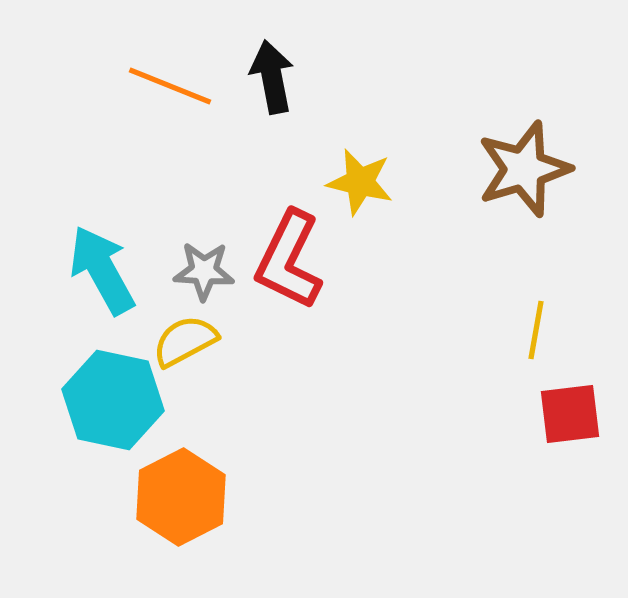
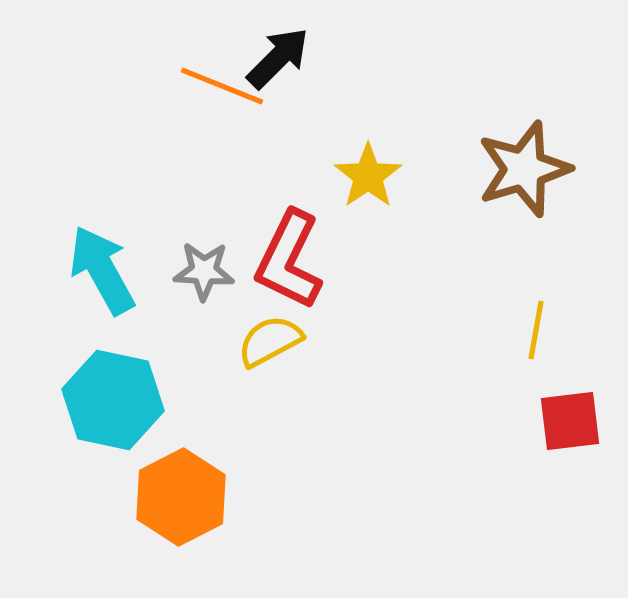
black arrow: moved 6 px right, 19 px up; rotated 56 degrees clockwise
orange line: moved 52 px right
yellow star: moved 8 px right, 6 px up; rotated 24 degrees clockwise
yellow semicircle: moved 85 px right
red square: moved 7 px down
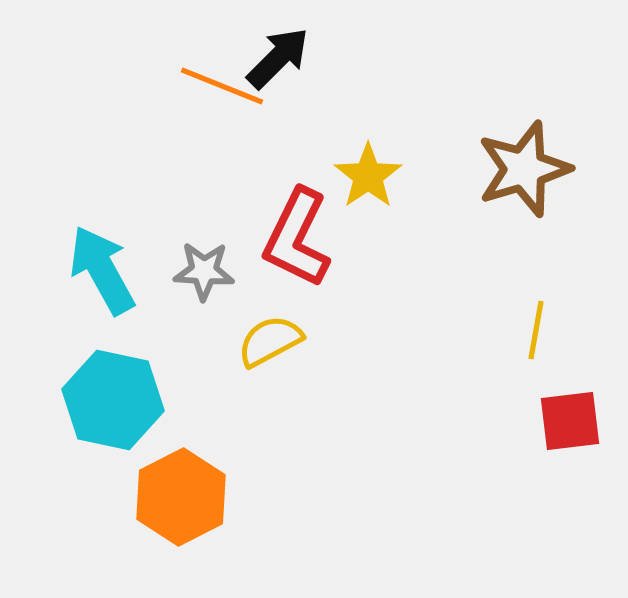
red L-shape: moved 8 px right, 22 px up
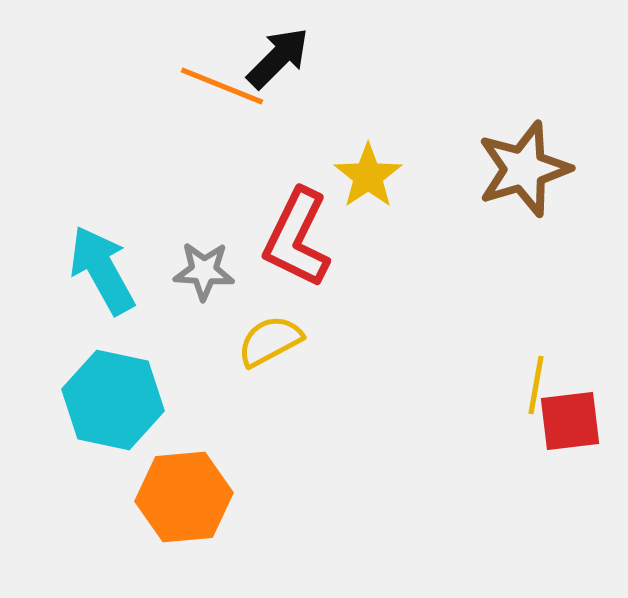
yellow line: moved 55 px down
orange hexagon: moved 3 px right; rotated 22 degrees clockwise
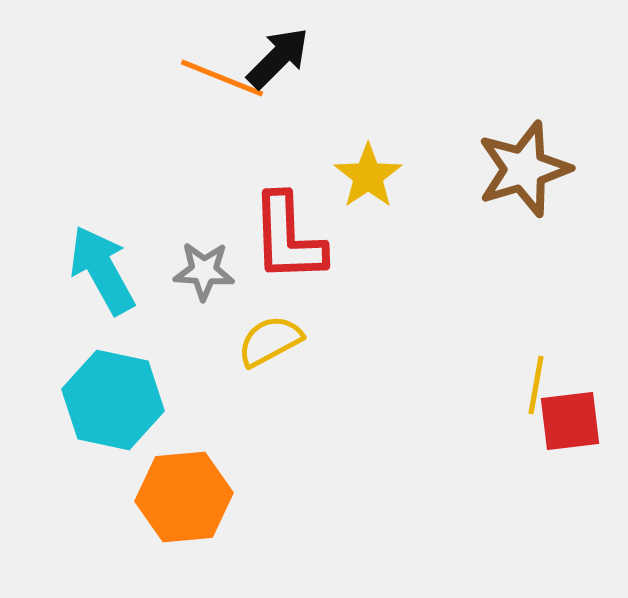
orange line: moved 8 px up
red L-shape: moved 9 px left; rotated 28 degrees counterclockwise
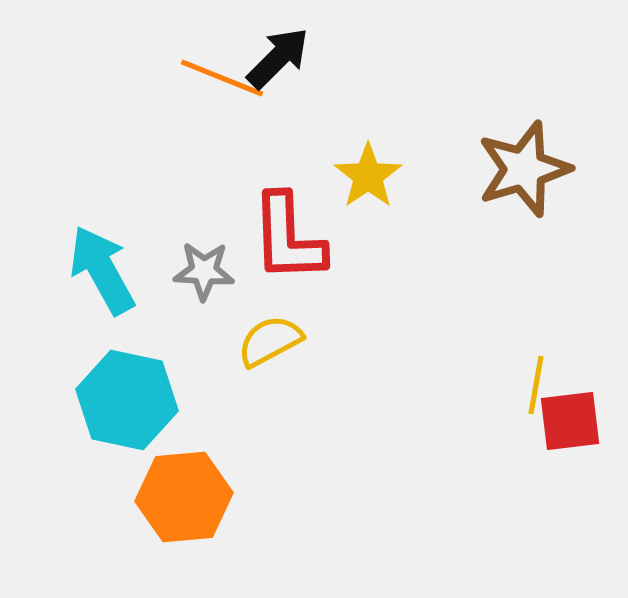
cyan hexagon: moved 14 px right
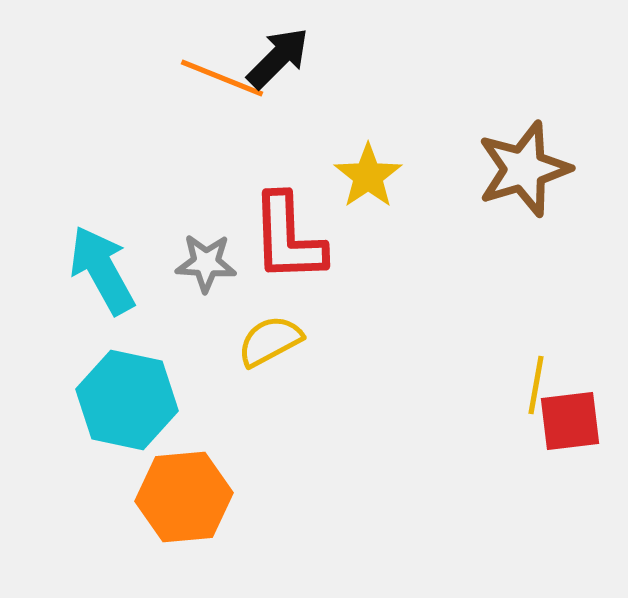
gray star: moved 2 px right, 8 px up
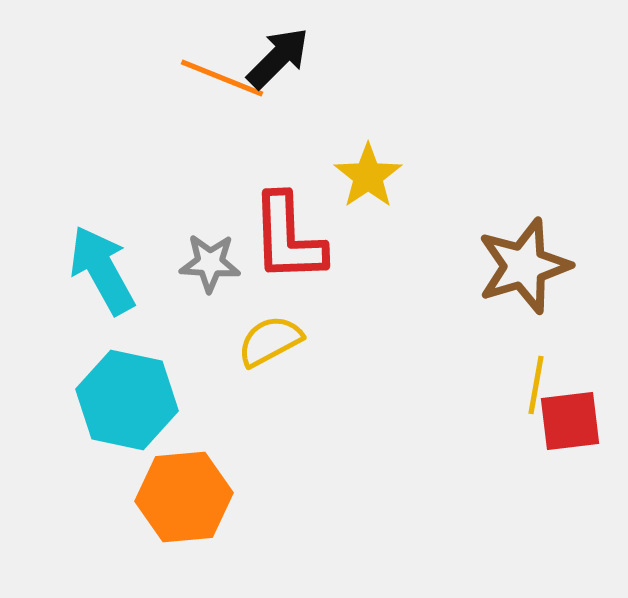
brown star: moved 97 px down
gray star: moved 4 px right
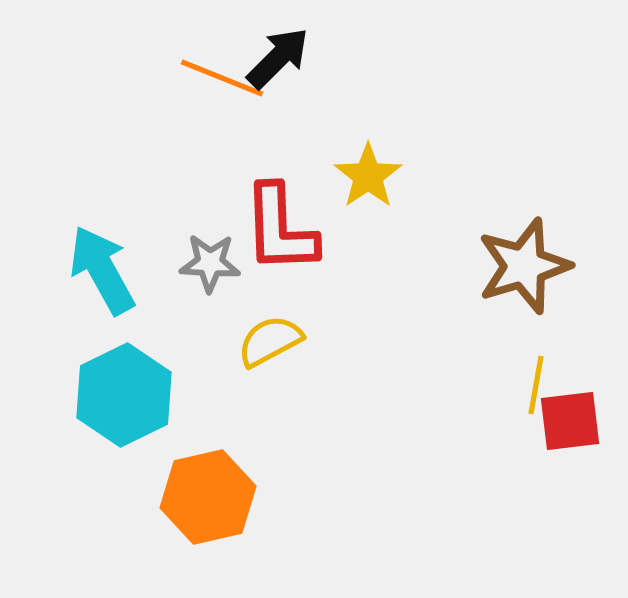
red L-shape: moved 8 px left, 9 px up
cyan hexagon: moved 3 px left, 5 px up; rotated 22 degrees clockwise
orange hexagon: moved 24 px right; rotated 8 degrees counterclockwise
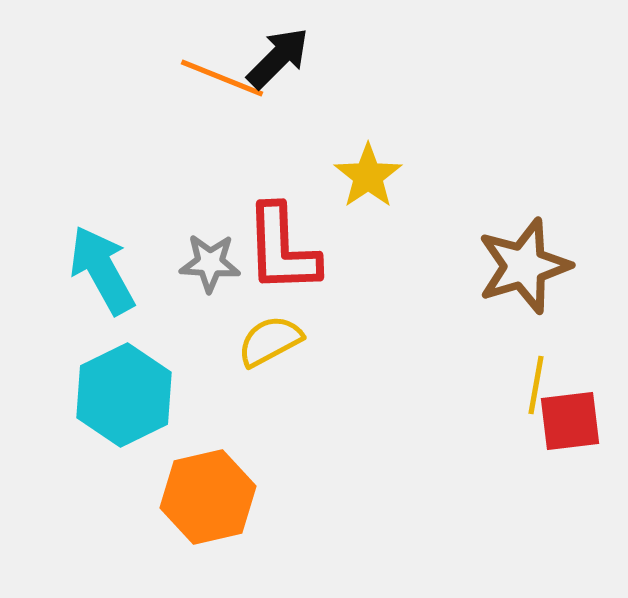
red L-shape: moved 2 px right, 20 px down
